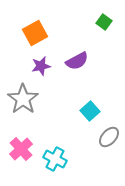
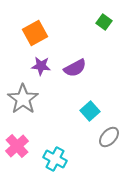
purple semicircle: moved 2 px left, 7 px down
purple star: rotated 18 degrees clockwise
pink cross: moved 4 px left, 3 px up
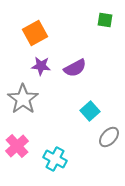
green square: moved 1 px right, 2 px up; rotated 28 degrees counterclockwise
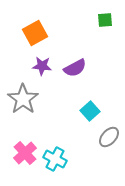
green square: rotated 14 degrees counterclockwise
purple star: moved 1 px right
pink cross: moved 8 px right, 7 px down
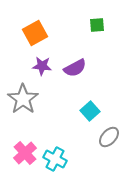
green square: moved 8 px left, 5 px down
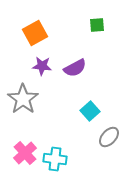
cyan cross: rotated 20 degrees counterclockwise
